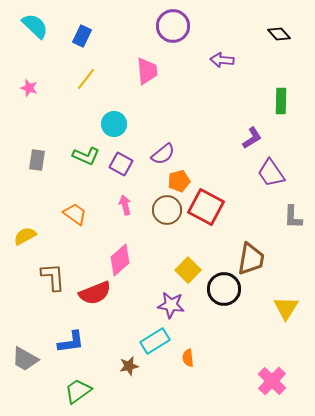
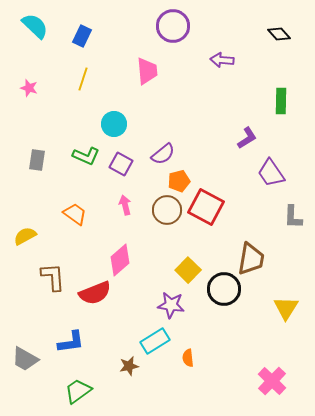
yellow line: moved 3 px left; rotated 20 degrees counterclockwise
purple L-shape: moved 5 px left
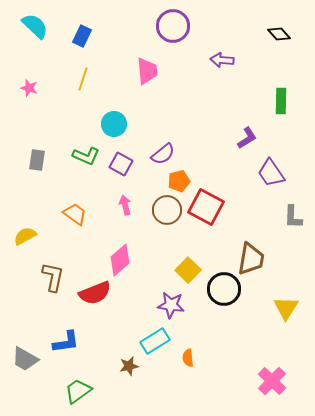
brown L-shape: rotated 16 degrees clockwise
blue L-shape: moved 5 px left
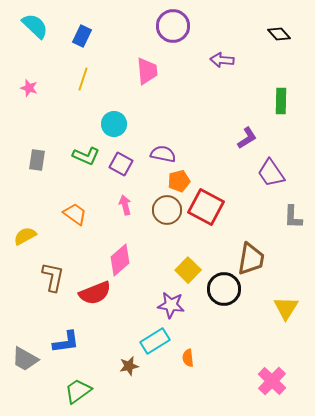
purple semicircle: rotated 130 degrees counterclockwise
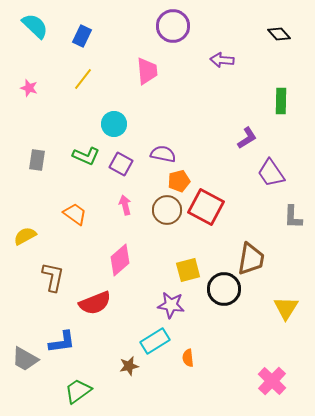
yellow line: rotated 20 degrees clockwise
yellow square: rotated 30 degrees clockwise
red semicircle: moved 10 px down
blue L-shape: moved 4 px left
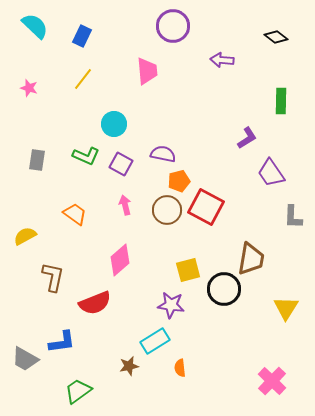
black diamond: moved 3 px left, 3 px down; rotated 10 degrees counterclockwise
orange semicircle: moved 8 px left, 10 px down
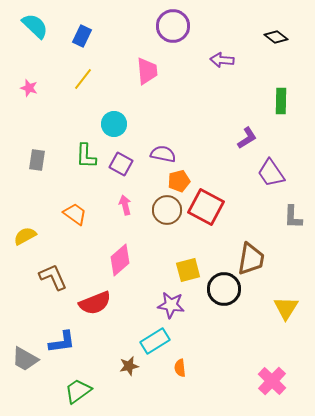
green L-shape: rotated 68 degrees clockwise
brown L-shape: rotated 36 degrees counterclockwise
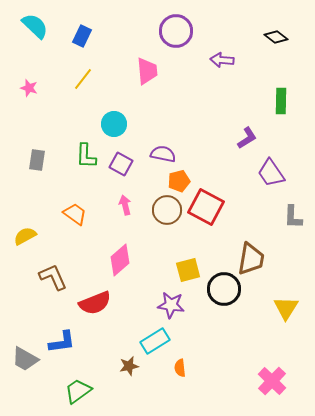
purple circle: moved 3 px right, 5 px down
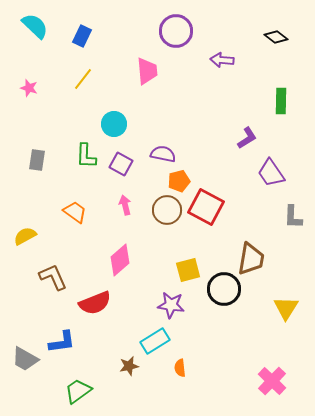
orange trapezoid: moved 2 px up
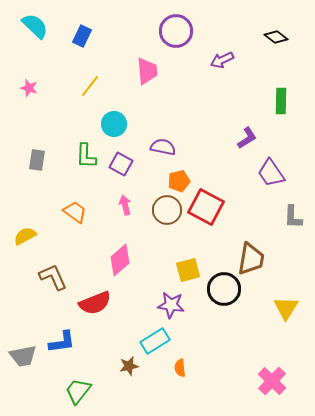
purple arrow: rotated 30 degrees counterclockwise
yellow line: moved 7 px right, 7 px down
purple semicircle: moved 7 px up
gray trapezoid: moved 2 px left, 3 px up; rotated 40 degrees counterclockwise
green trapezoid: rotated 16 degrees counterclockwise
